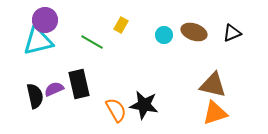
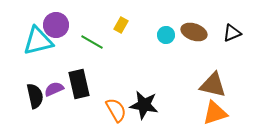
purple circle: moved 11 px right, 5 px down
cyan circle: moved 2 px right
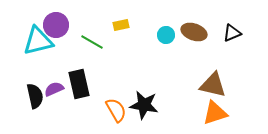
yellow rectangle: rotated 49 degrees clockwise
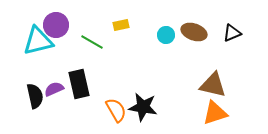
black star: moved 1 px left, 2 px down
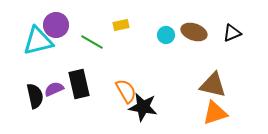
orange semicircle: moved 10 px right, 19 px up
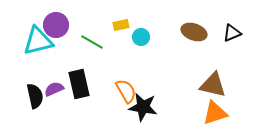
cyan circle: moved 25 px left, 2 px down
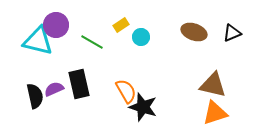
yellow rectangle: rotated 21 degrees counterclockwise
cyan triangle: rotated 28 degrees clockwise
black star: rotated 8 degrees clockwise
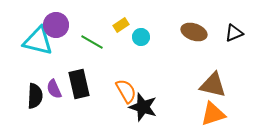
black triangle: moved 2 px right
purple semicircle: rotated 90 degrees counterclockwise
black semicircle: rotated 15 degrees clockwise
orange triangle: moved 2 px left, 1 px down
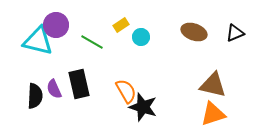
black triangle: moved 1 px right
